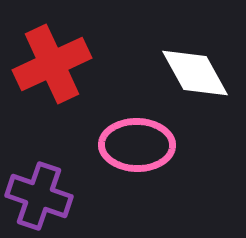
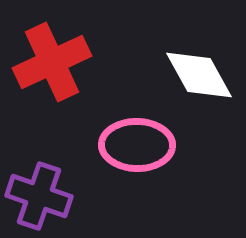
red cross: moved 2 px up
white diamond: moved 4 px right, 2 px down
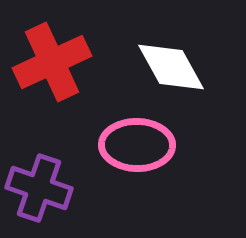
white diamond: moved 28 px left, 8 px up
purple cross: moved 8 px up
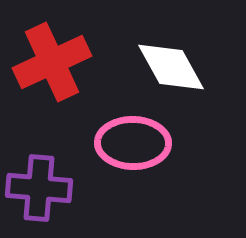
pink ellipse: moved 4 px left, 2 px up
purple cross: rotated 14 degrees counterclockwise
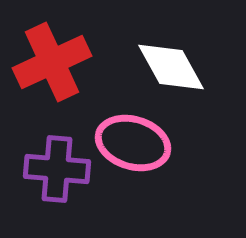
pink ellipse: rotated 16 degrees clockwise
purple cross: moved 18 px right, 19 px up
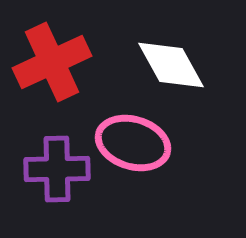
white diamond: moved 2 px up
purple cross: rotated 6 degrees counterclockwise
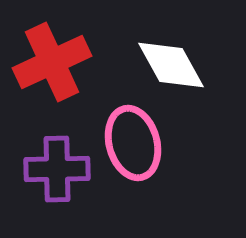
pink ellipse: rotated 58 degrees clockwise
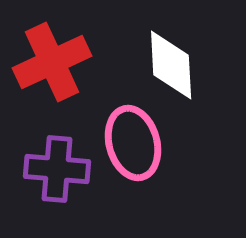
white diamond: rotated 26 degrees clockwise
purple cross: rotated 6 degrees clockwise
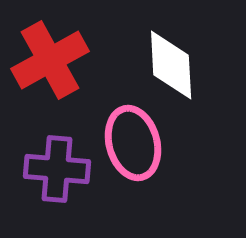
red cross: moved 2 px left, 2 px up; rotated 4 degrees counterclockwise
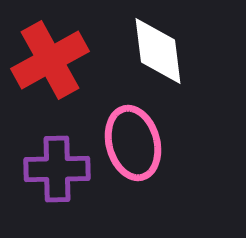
white diamond: moved 13 px left, 14 px up; rotated 4 degrees counterclockwise
purple cross: rotated 6 degrees counterclockwise
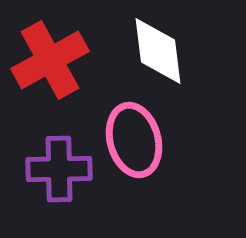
pink ellipse: moved 1 px right, 3 px up
purple cross: moved 2 px right
